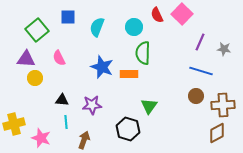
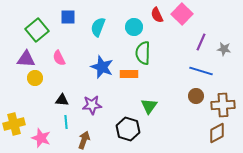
cyan semicircle: moved 1 px right
purple line: moved 1 px right
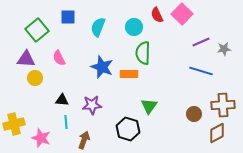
purple line: rotated 42 degrees clockwise
gray star: rotated 16 degrees counterclockwise
brown circle: moved 2 px left, 18 px down
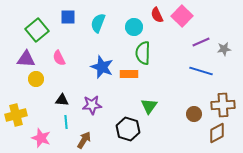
pink square: moved 2 px down
cyan semicircle: moved 4 px up
yellow circle: moved 1 px right, 1 px down
yellow cross: moved 2 px right, 9 px up
brown arrow: rotated 12 degrees clockwise
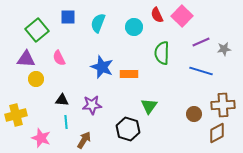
green semicircle: moved 19 px right
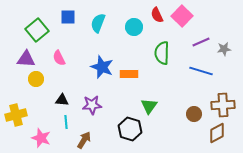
black hexagon: moved 2 px right
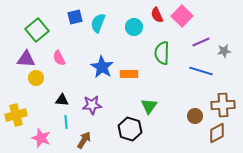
blue square: moved 7 px right; rotated 14 degrees counterclockwise
gray star: moved 2 px down
blue star: rotated 10 degrees clockwise
yellow circle: moved 1 px up
brown circle: moved 1 px right, 2 px down
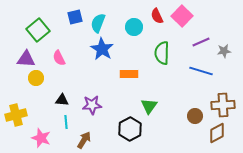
red semicircle: moved 1 px down
green square: moved 1 px right
blue star: moved 18 px up
black hexagon: rotated 15 degrees clockwise
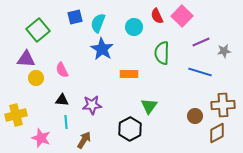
pink semicircle: moved 3 px right, 12 px down
blue line: moved 1 px left, 1 px down
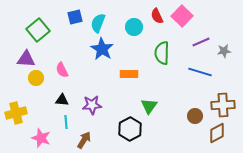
yellow cross: moved 2 px up
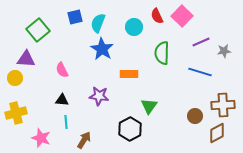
yellow circle: moved 21 px left
purple star: moved 7 px right, 9 px up; rotated 12 degrees clockwise
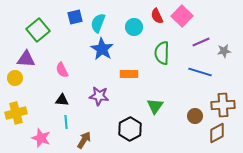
green triangle: moved 6 px right
